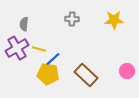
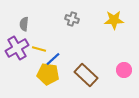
gray cross: rotated 16 degrees clockwise
pink circle: moved 3 px left, 1 px up
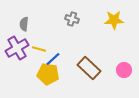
brown rectangle: moved 3 px right, 7 px up
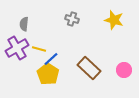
yellow star: rotated 18 degrees clockwise
blue line: moved 2 px left
yellow pentagon: rotated 25 degrees clockwise
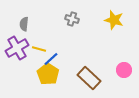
brown rectangle: moved 10 px down
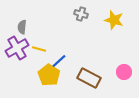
gray cross: moved 9 px right, 5 px up
gray semicircle: moved 2 px left, 3 px down
blue line: moved 8 px right, 2 px down
pink circle: moved 2 px down
yellow pentagon: moved 1 px right, 1 px down
brown rectangle: rotated 15 degrees counterclockwise
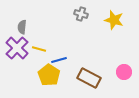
purple cross: rotated 15 degrees counterclockwise
blue line: moved 1 px up; rotated 28 degrees clockwise
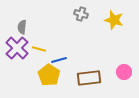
brown rectangle: rotated 35 degrees counterclockwise
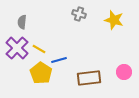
gray cross: moved 2 px left
gray semicircle: moved 5 px up
yellow line: rotated 16 degrees clockwise
yellow pentagon: moved 8 px left, 2 px up
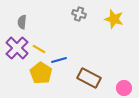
yellow star: moved 1 px up
pink circle: moved 16 px down
brown rectangle: rotated 35 degrees clockwise
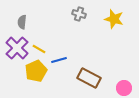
yellow pentagon: moved 5 px left, 2 px up; rotated 15 degrees clockwise
